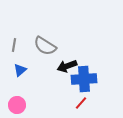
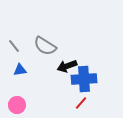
gray line: moved 1 px down; rotated 48 degrees counterclockwise
blue triangle: rotated 32 degrees clockwise
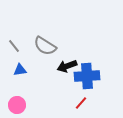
blue cross: moved 3 px right, 3 px up
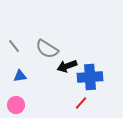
gray semicircle: moved 2 px right, 3 px down
blue triangle: moved 6 px down
blue cross: moved 3 px right, 1 px down
pink circle: moved 1 px left
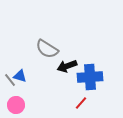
gray line: moved 4 px left, 34 px down
blue triangle: rotated 24 degrees clockwise
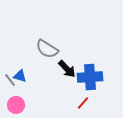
black arrow: moved 3 px down; rotated 114 degrees counterclockwise
red line: moved 2 px right
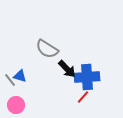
blue cross: moved 3 px left
red line: moved 6 px up
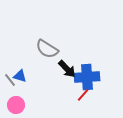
red line: moved 2 px up
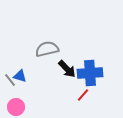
gray semicircle: rotated 135 degrees clockwise
blue cross: moved 3 px right, 4 px up
pink circle: moved 2 px down
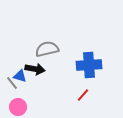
black arrow: moved 32 px left; rotated 36 degrees counterclockwise
blue cross: moved 1 px left, 8 px up
gray line: moved 2 px right, 3 px down
pink circle: moved 2 px right
